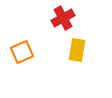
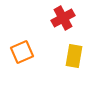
yellow rectangle: moved 3 px left, 6 px down
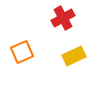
yellow rectangle: rotated 55 degrees clockwise
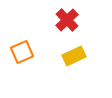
red cross: moved 4 px right, 2 px down; rotated 15 degrees counterclockwise
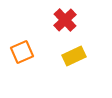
red cross: moved 2 px left
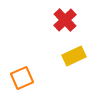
orange square: moved 26 px down
